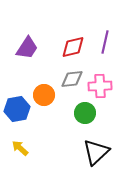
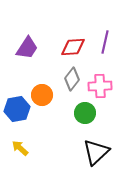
red diamond: rotated 10 degrees clockwise
gray diamond: rotated 45 degrees counterclockwise
orange circle: moved 2 px left
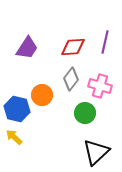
gray diamond: moved 1 px left
pink cross: rotated 20 degrees clockwise
blue hexagon: rotated 25 degrees clockwise
yellow arrow: moved 6 px left, 11 px up
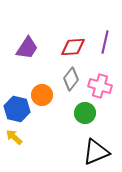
black triangle: rotated 20 degrees clockwise
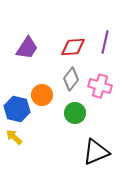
green circle: moved 10 px left
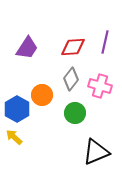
blue hexagon: rotated 15 degrees clockwise
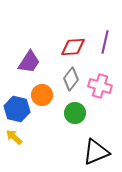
purple trapezoid: moved 2 px right, 14 px down
blue hexagon: rotated 15 degrees counterclockwise
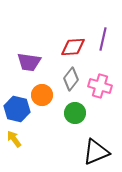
purple line: moved 2 px left, 3 px up
purple trapezoid: rotated 65 degrees clockwise
yellow arrow: moved 2 px down; rotated 12 degrees clockwise
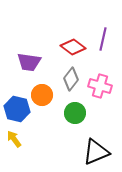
red diamond: rotated 40 degrees clockwise
